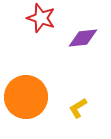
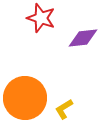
orange circle: moved 1 px left, 1 px down
yellow L-shape: moved 14 px left, 1 px down
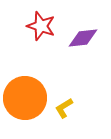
red star: moved 8 px down
yellow L-shape: moved 1 px up
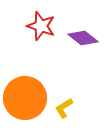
purple diamond: rotated 44 degrees clockwise
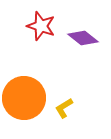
orange circle: moved 1 px left
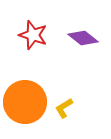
red star: moved 8 px left, 9 px down
orange circle: moved 1 px right, 4 px down
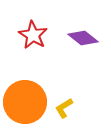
red star: rotated 12 degrees clockwise
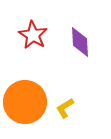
purple diamond: moved 3 px left, 4 px down; rotated 48 degrees clockwise
yellow L-shape: moved 1 px right
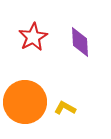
red star: moved 2 px down; rotated 12 degrees clockwise
yellow L-shape: rotated 60 degrees clockwise
